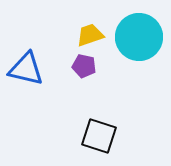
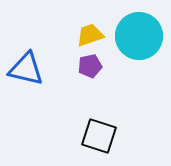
cyan circle: moved 1 px up
purple pentagon: moved 6 px right; rotated 25 degrees counterclockwise
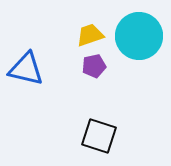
purple pentagon: moved 4 px right
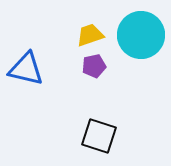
cyan circle: moved 2 px right, 1 px up
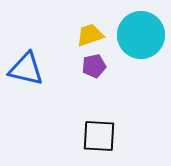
black square: rotated 15 degrees counterclockwise
